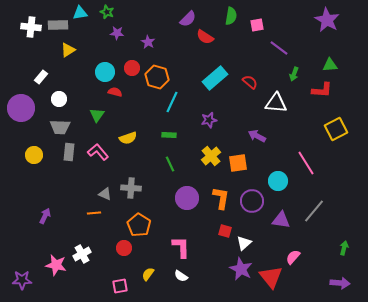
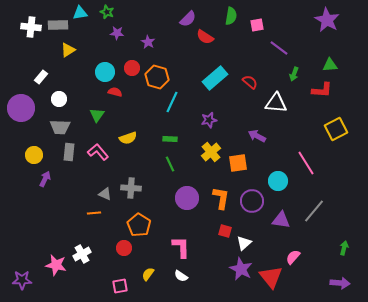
green rectangle at (169, 135): moved 1 px right, 4 px down
yellow cross at (211, 156): moved 4 px up
purple arrow at (45, 216): moved 37 px up
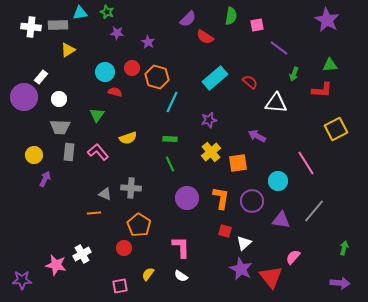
purple circle at (21, 108): moved 3 px right, 11 px up
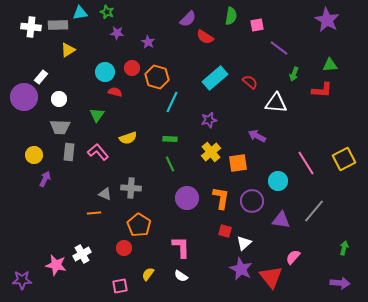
yellow square at (336, 129): moved 8 px right, 30 px down
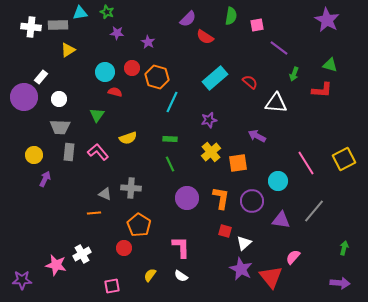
green triangle at (330, 65): rotated 21 degrees clockwise
yellow semicircle at (148, 274): moved 2 px right, 1 px down
pink square at (120, 286): moved 8 px left
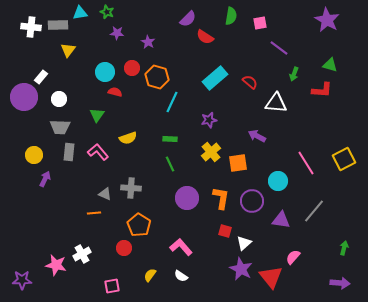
pink square at (257, 25): moved 3 px right, 2 px up
yellow triangle at (68, 50): rotated 21 degrees counterclockwise
pink L-shape at (181, 247): rotated 40 degrees counterclockwise
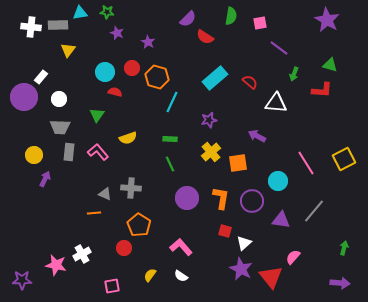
green star at (107, 12): rotated 16 degrees counterclockwise
purple star at (117, 33): rotated 16 degrees clockwise
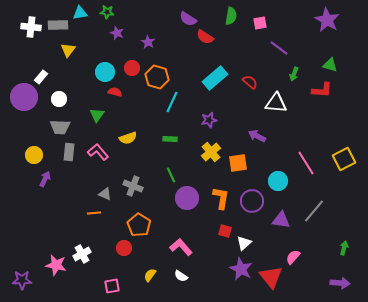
purple semicircle at (188, 19): rotated 78 degrees clockwise
green line at (170, 164): moved 1 px right, 11 px down
gray cross at (131, 188): moved 2 px right, 2 px up; rotated 18 degrees clockwise
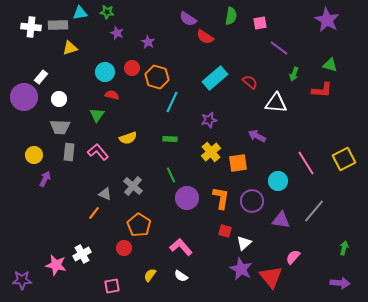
yellow triangle at (68, 50): moved 2 px right, 2 px up; rotated 35 degrees clockwise
red semicircle at (115, 92): moved 3 px left, 3 px down
gray cross at (133, 186): rotated 18 degrees clockwise
orange line at (94, 213): rotated 48 degrees counterclockwise
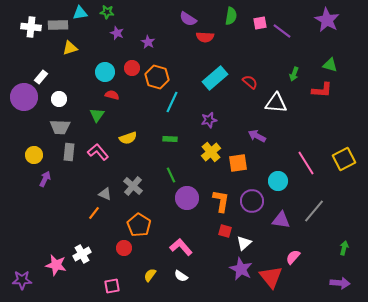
red semicircle at (205, 37): rotated 30 degrees counterclockwise
purple line at (279, 48): moved 3 px right, 17 px up
orange L-shape at (221, 198): moved 3 px down
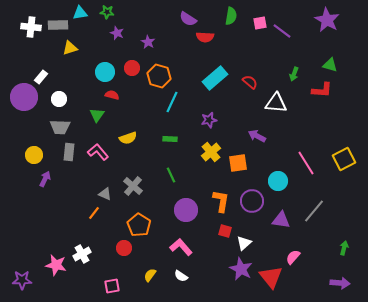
orange hexagon at (157, 77): moved 2 px right, 1 px up
purple circle at (187, 198): moved 1 px left, 12 px down
